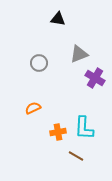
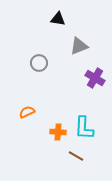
gray triangle: moved 8 px up
orange semicircle: moved 6 px left, 4 px down
orange cross: rotated 14 degrees clockwise
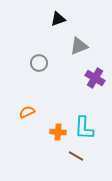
black triangle: rotated 28 degrees counterclockwise
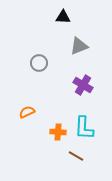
black triangle: moved 5 px right, 2 px up; rotated 21 degrees clockwise
purple cross: moved 12 px left, 7 px down
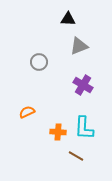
black triangle: moved 5 px right, 2 px down
gray circle: moved 1 px up
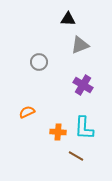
gray triangle: moved 1 px right, 1 px up
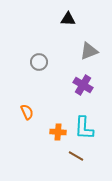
gray triangle: moved 9 px right, 6 px down
orange semicircle: rotated 91 degrees clockwise
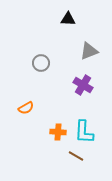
gray circle: moved 2 px right, 1 px down
orange semicircle: moved 1 px left, 4 px up; rotated 84 degrees clockwise
cyan L-shape: moved 4 px down
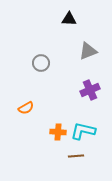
black triangle: moved 1 px right
gray triangle: moved 1 px left
purple cross: moved 7 px right, 5 px down; rotated 36 degrees clockwise
cyan L-shape: moved 1 px left, 1 px up; rotated 100 degrees clockwise
brown line: rotated 35 degrees counterclockwise
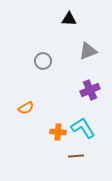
gray circle: moved 2 px right, 2 px up
cyan L-shape: moved 3 px up; rotated 45 degrees clockwise
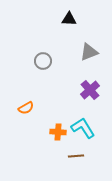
gray triangle: moved 1 px right, 1 px down
purple cross: rotated 18 degrees counterclockwise
